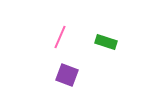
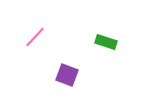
pink line: moved 25 px left; rotated 20 degrees clockwise
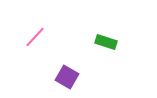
purple square: moved 2 px down; rotated 10 degrees clockwise
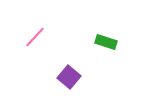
purple square: moved 2 px right; rotated 10 degrees clockwise
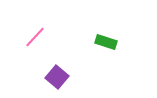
purple square: moved 12 px left
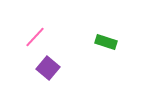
purple square: moved 9 px left, 9 px up
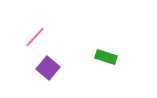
green rectangle: moved 15 px down
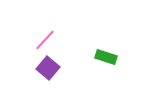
pink line: moved 10 px right, 3 px down
